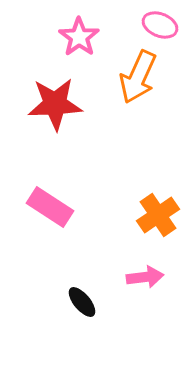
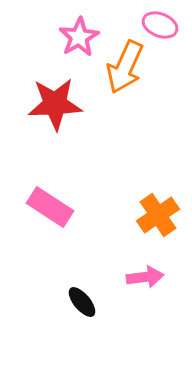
pink star: rotated 6 degrees clockwise
orange arrow: moved 13 px left, 10 px up
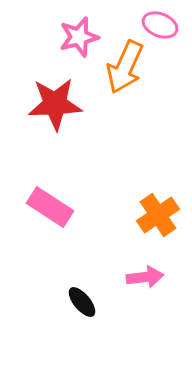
pink star: rotated 15 degrees clockwise
